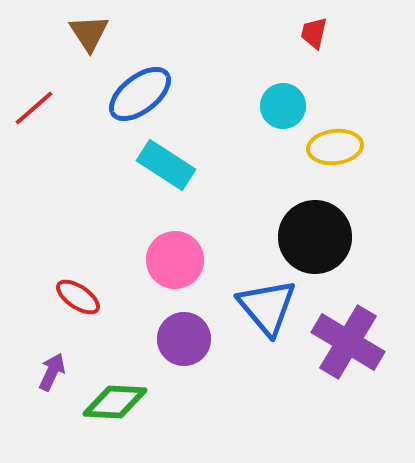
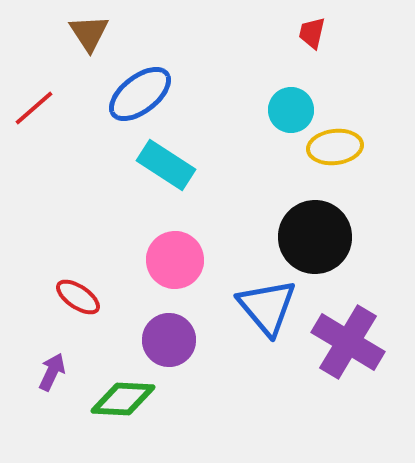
red trapezoid: moved 2 px left
cyan circle: moved 8 px right, 4 px down
purple circle: moved 15 px left, 1 px down
green diamond: moved 8 px right, 3 px up
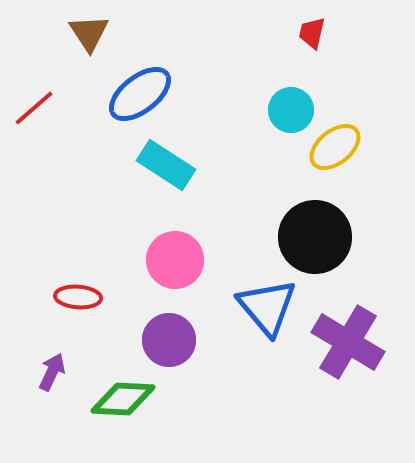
yellow ellipse: rotated 32 degrees counterclockwise
red ellipse: rotated 30 degrees counterclockwise
